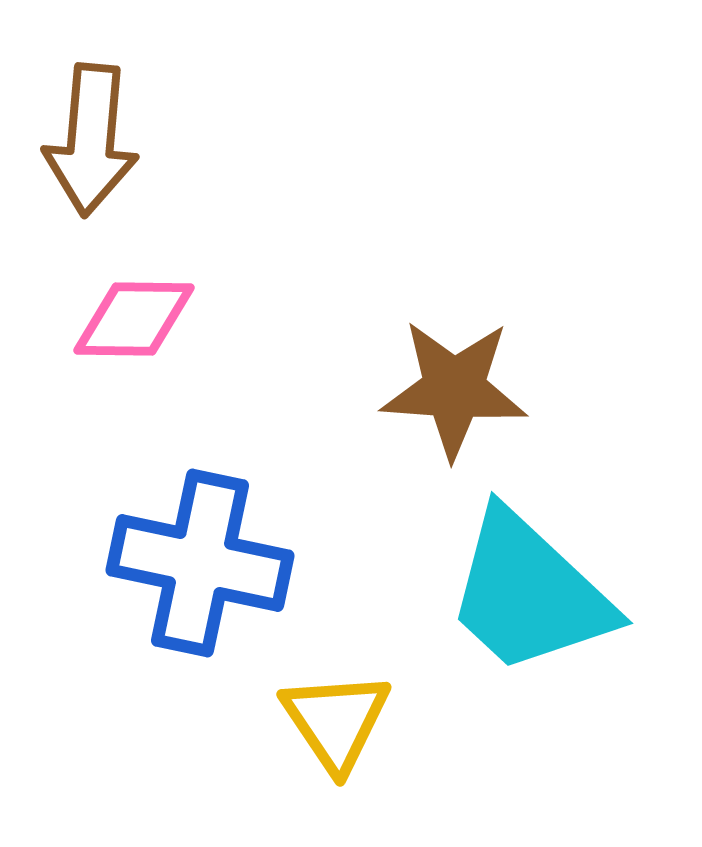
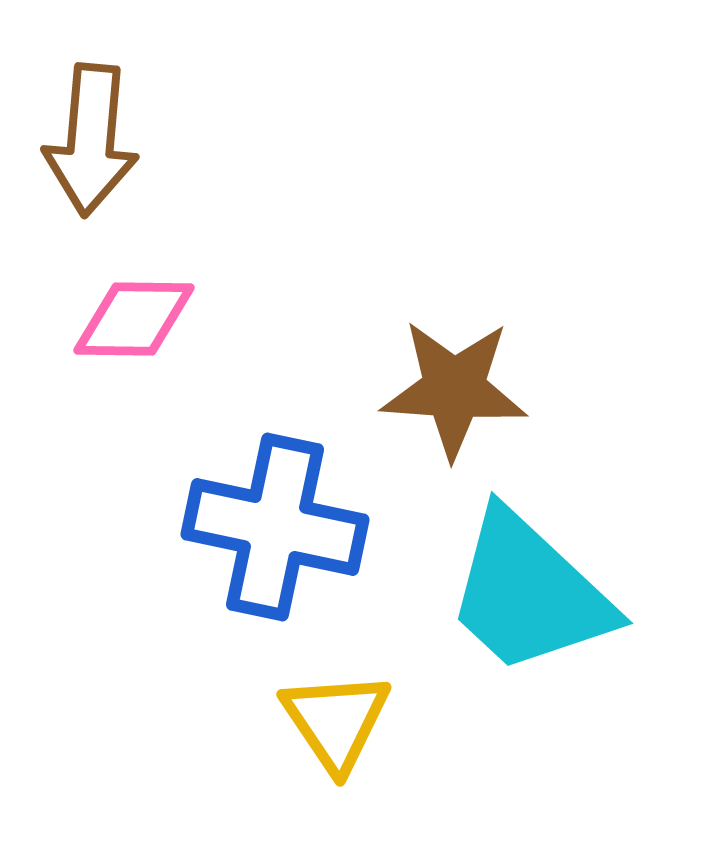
blue cross: moved 75 px right, 36 px up
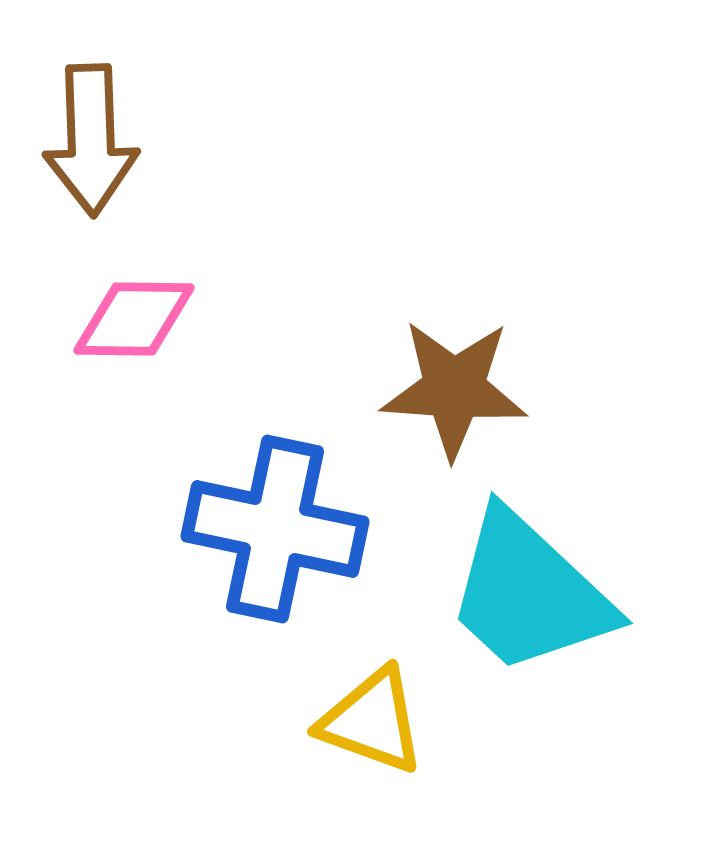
brown arrow: rotated 7 degrees counterclockwise
blue cross: moved 2 px down
yellow triangle: moved 36 px right; rotated 36 degrees counterclockwise
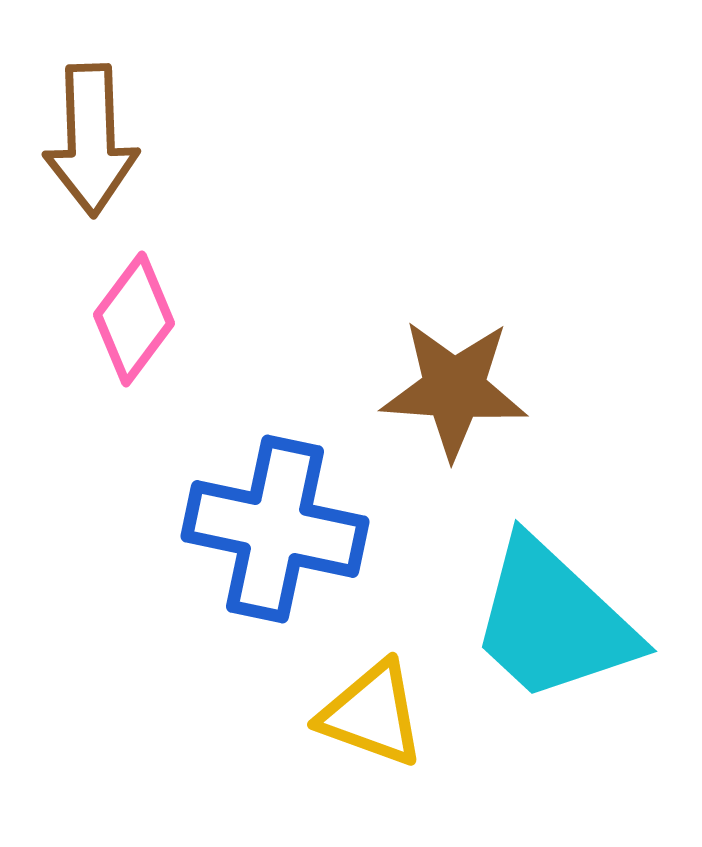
pink diamond: rotated 54 degrees counterclockwise
cyan trapezoid: moved 24 px right, 28 px down
yellow triangle: moved 7 px up
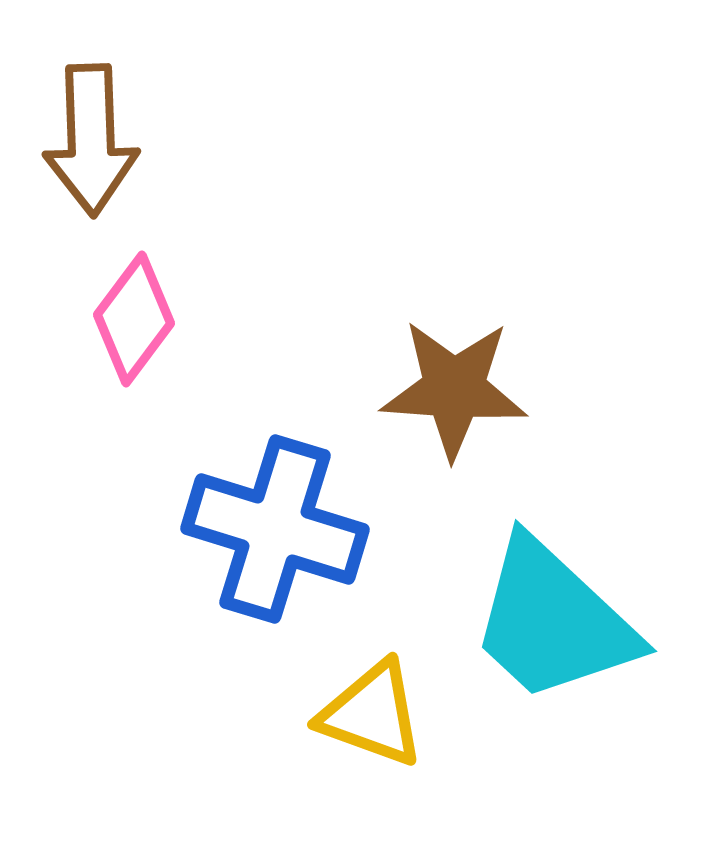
blue cross: rotated 5 degrees clockwise
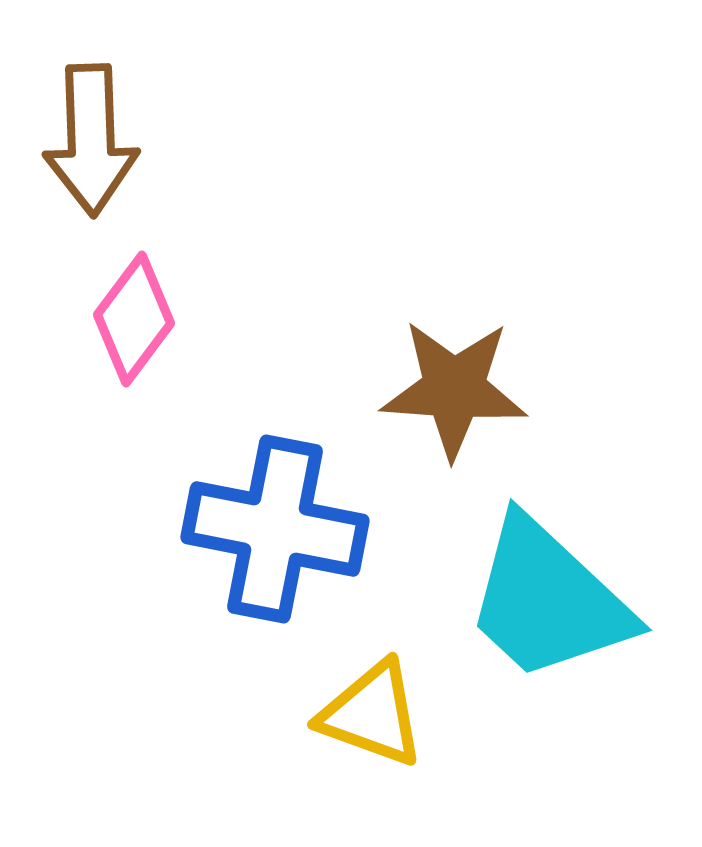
blue cross: rotated 6 degrees counterclockwise
cyan trapezoid: moved 5 px left, 21 px up
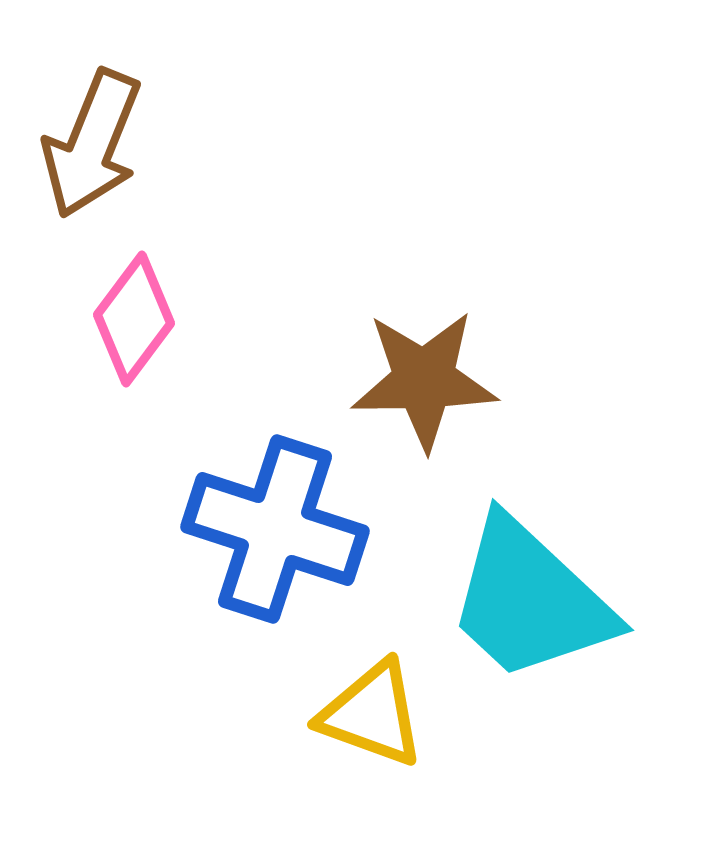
brown arrow: moved 1 px right, 4 px down; rotated 24 degrees clockwise
brown star: moved 30 px left, 9 px up; rotated 5 degrees counterclockwise
blue cross: rotated 7 degrees clockwise
cyan trapezoid: moved 18 px left
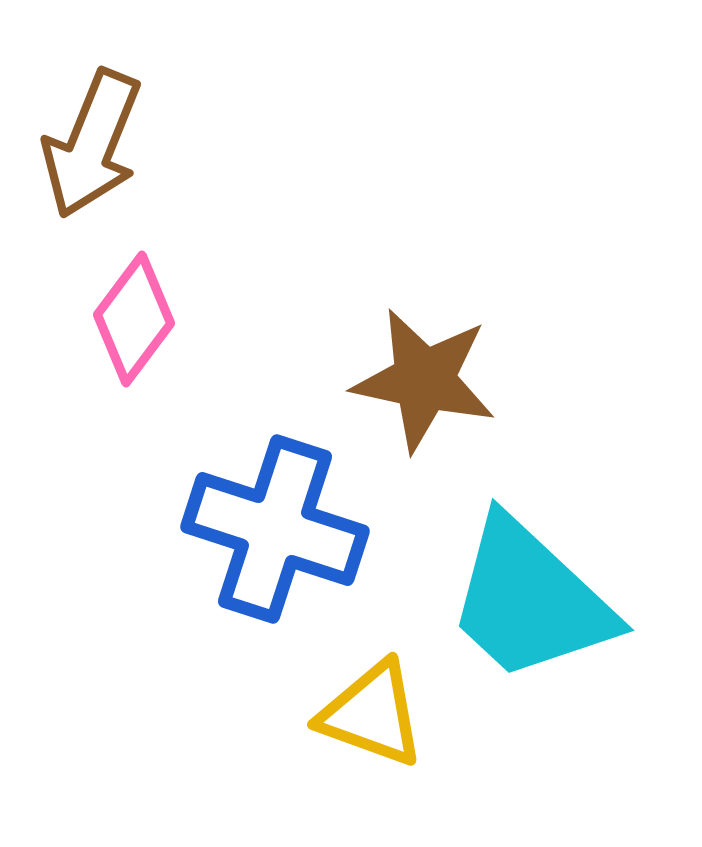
brown star: rotated 13 degrees clockwise
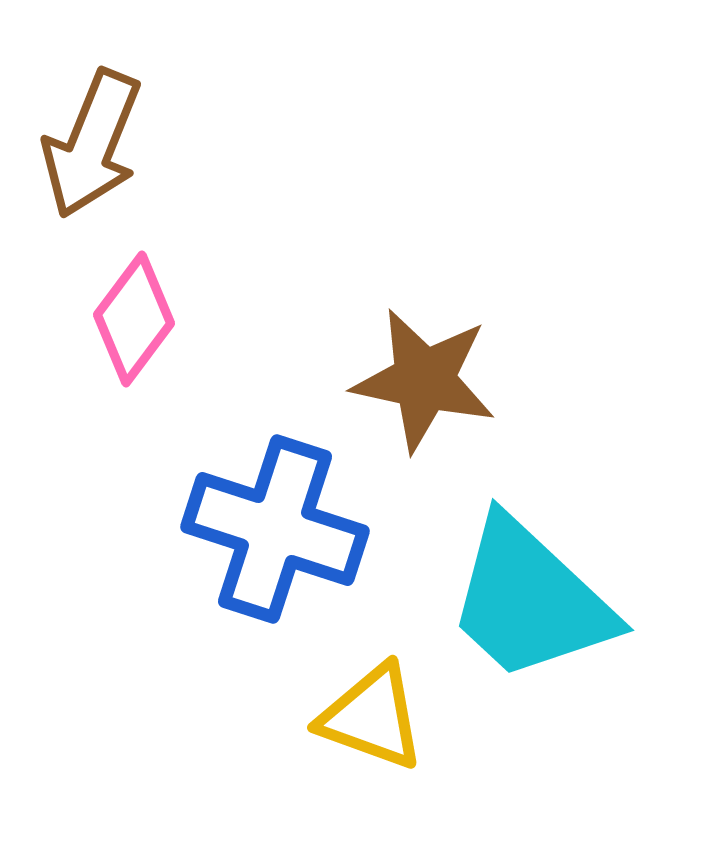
yellow triangle: moved 3 px down
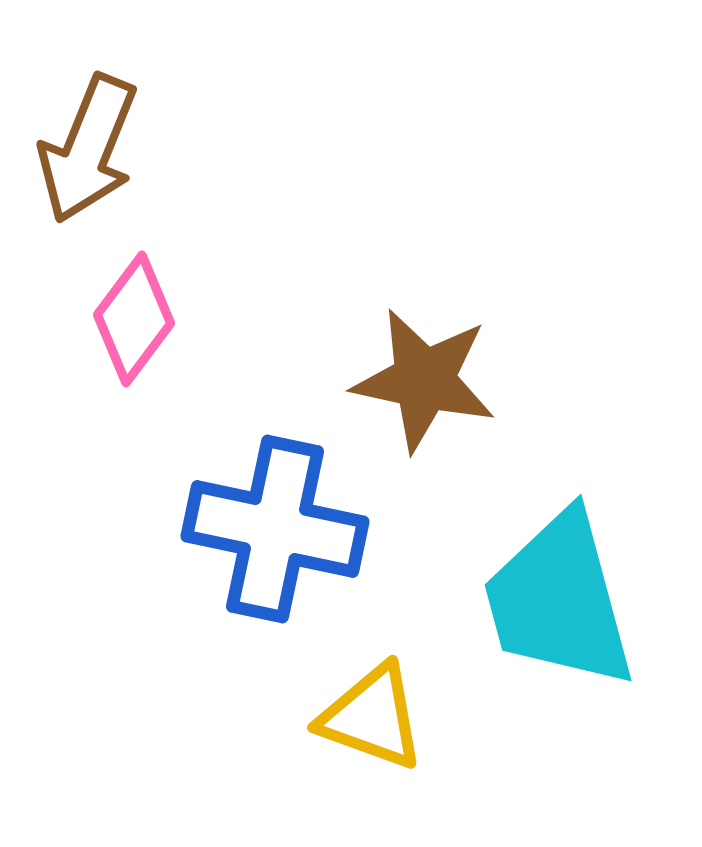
brown arrow: moved 4 px left, 5 px down
blue cross: rotated 6 degrees counterclockwise
cyan trapezoid: moved 29 px right; rotated 32 degrees clockwise
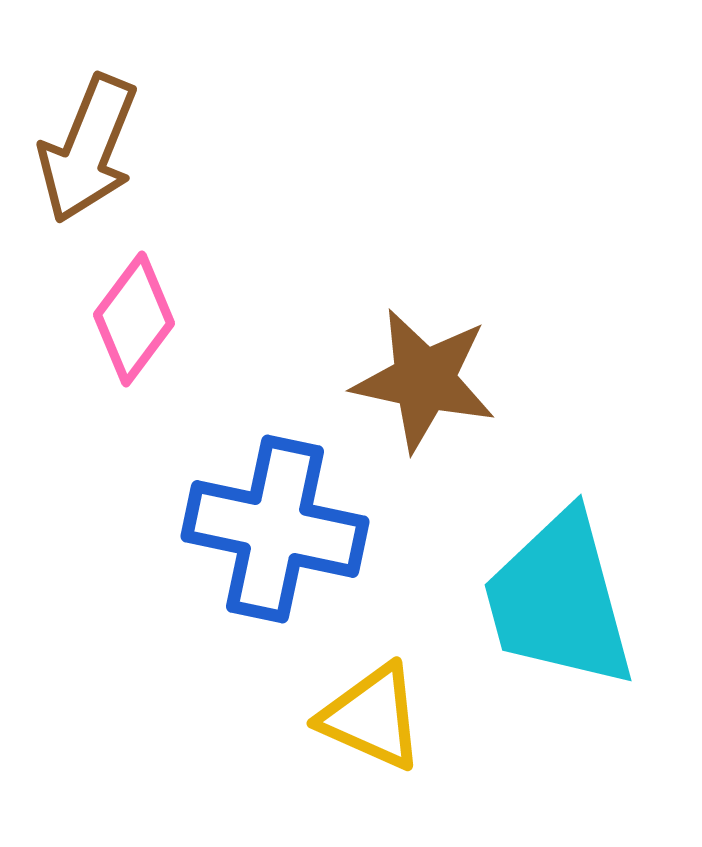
yellow triangle: rotated 4 degrees clockwise
